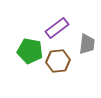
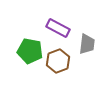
purple rectangle: moved 1 px right; rotated 65 degrees clockwise
brown hexagon: rotated 15 degrees counterclockwise
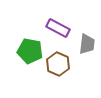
brown hexagon: moved 3 px down; rotated 15 degrees counterclockwise
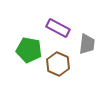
green pentagon: moved 1 px left, 1 px up
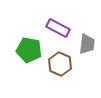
brown hexagon: moved 2 px right
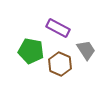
gray trapezoid: moved 1 px left, 6 px down; rotated 40 degrees counterclockwise
green pentagon: moved 2 px right, 1 px down
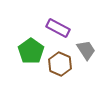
green pentagon: rotated 25 degrees clockwise
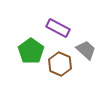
gray trapezoid: rotated 15 degrees counterclockwise
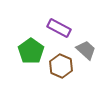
purple rectangle: moved 1 px right
brown hexagon: moved 1 px right, 2 px down
